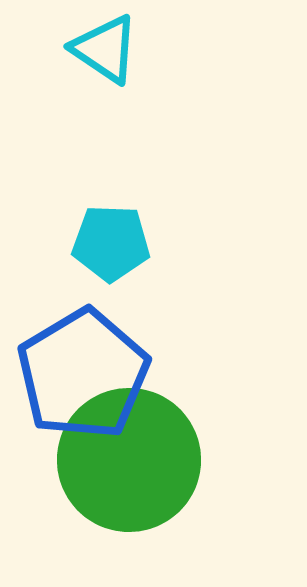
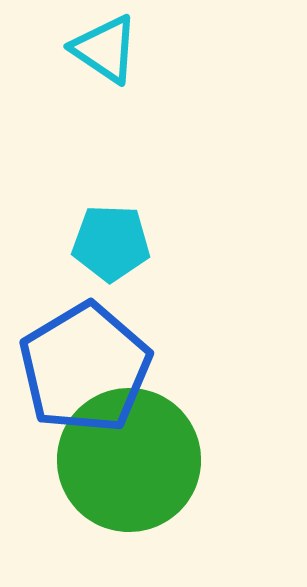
blue pentagon: moved 2 px right, 6 px up
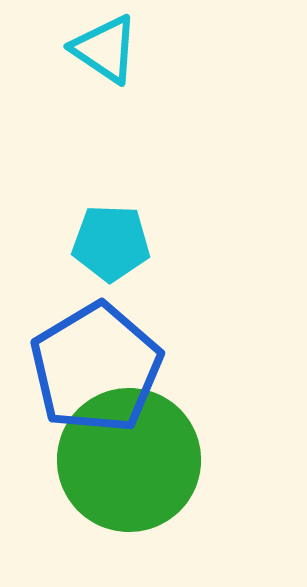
blue pentagon: moved 11 px right
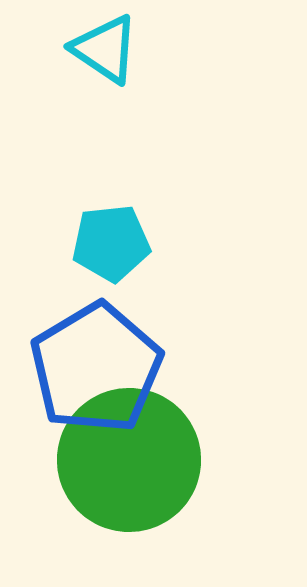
cyan pentagon: rotated 8 degrees counterclockwise
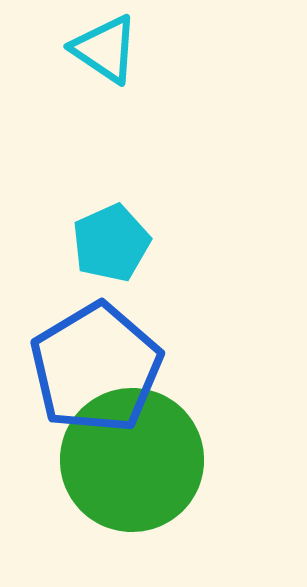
cyan pentagon: rotated 18 degrees counterclockwise
green circle: moved 3 px right
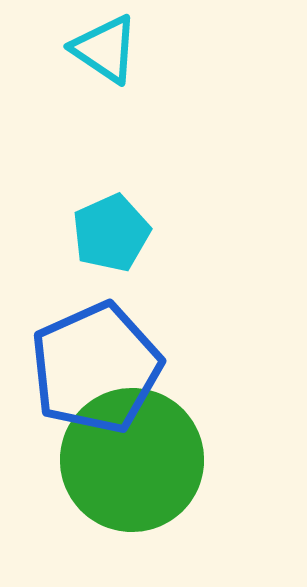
cyan pentagon: moved 10 px up
blue pentagon: rotated 7 degrees clockwise
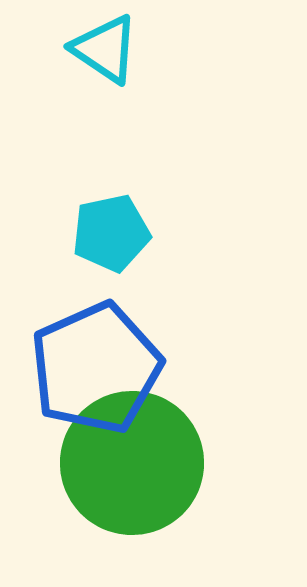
cyan pentagon: rotated 12 degrees clockwise
green circle: moved 3 px down
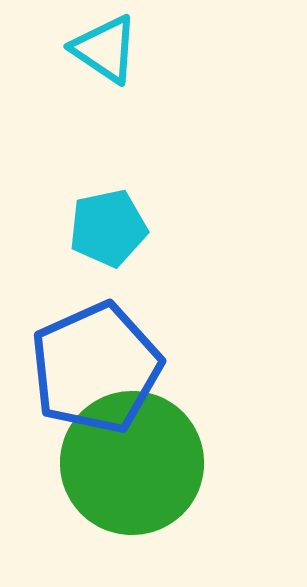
cyan pentagon: moved 3 px left, 5 px up
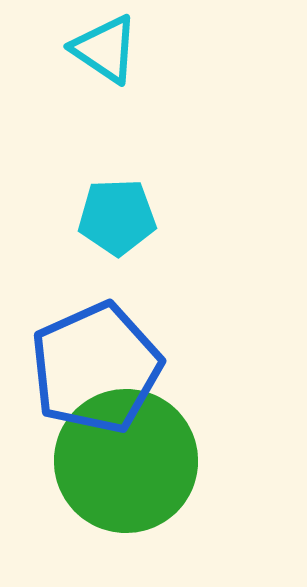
cyan pentagon: moved 9 px right, 11 px up; rotated 10 degrees clockwise
green circle: moved 6 px left, 2 px up
